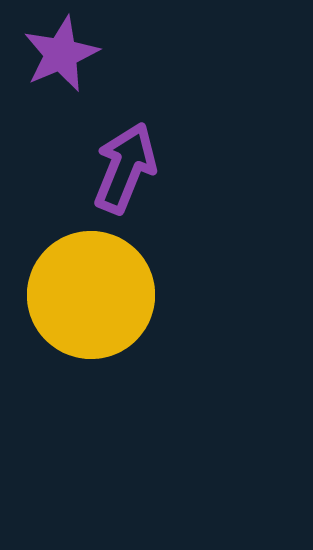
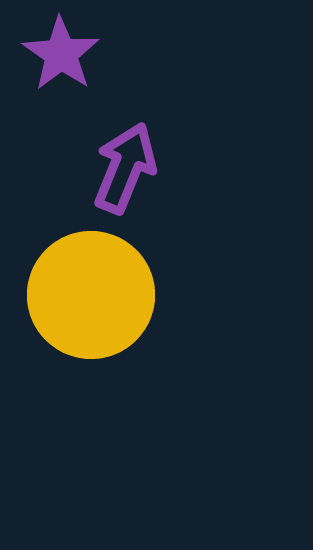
purple star: rotated 14 degrees counterclockwise
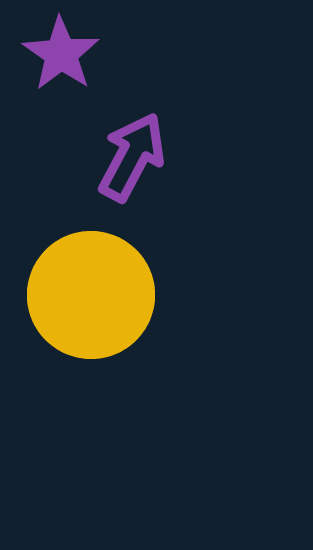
purple arrow: moved 7 px right, 11 px up; rotated 6 degrees clockwise
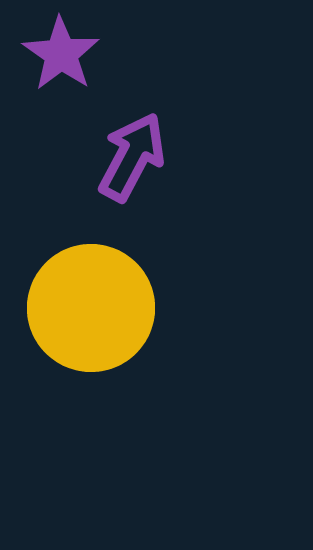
yellow circle: moved 13 px down
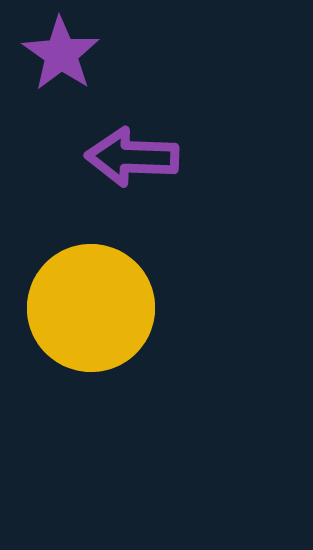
purple arrow: rotated 116 degrees counterclockwise
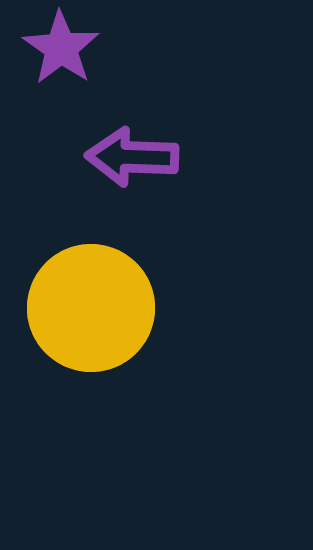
purple star: moved 6 px up
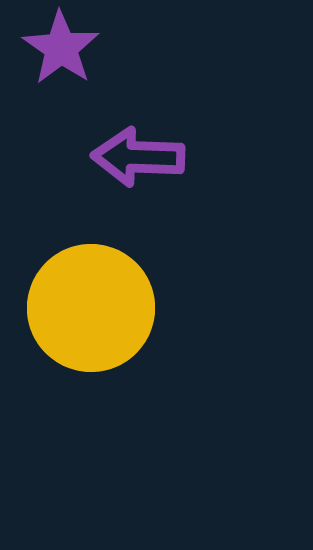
purple arrow: moved 6 px right
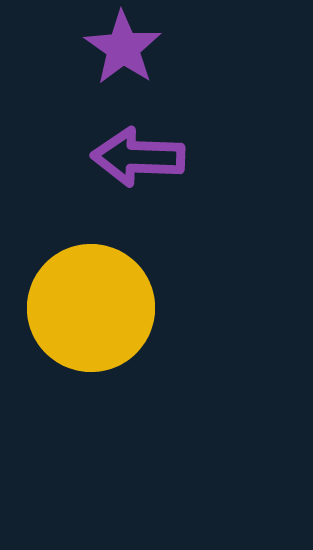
purple star: moved 62 px right
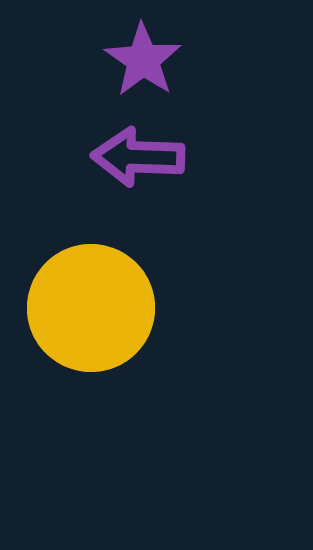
purple star: moved 20 px right, 12 px down
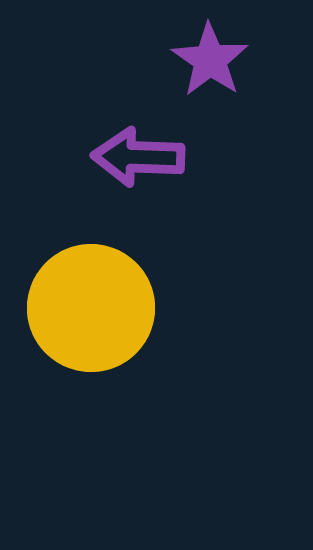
purple star: moved 67 px right
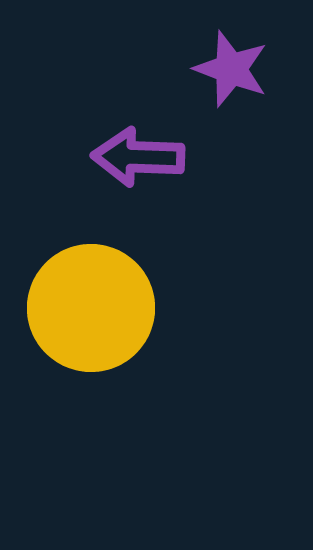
purple star: moved 21 px right, 9 px down; rotated 14 degrees counterclockwise
